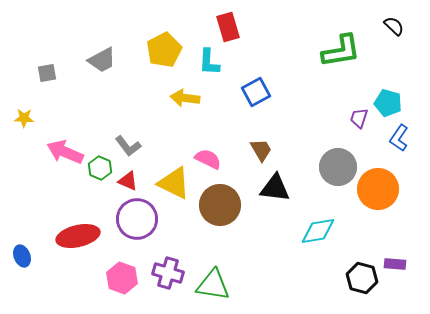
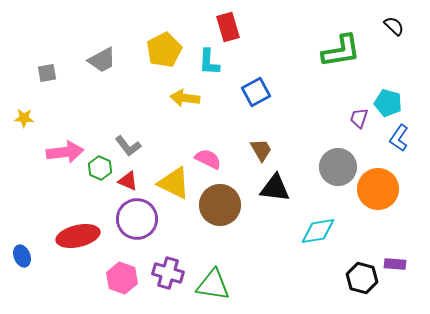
pink arrow: rotated 150 degrees clockwise
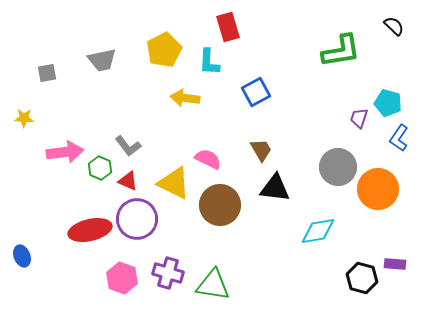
gray trapezoid: rotated 16 degrees clockwise
red ellipse: moved 12 px right, 6 px up
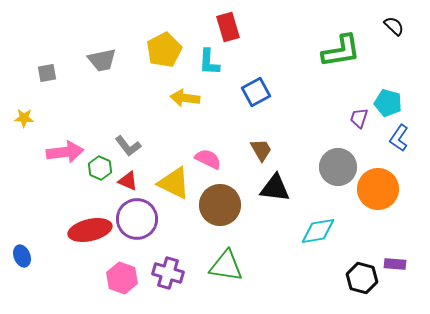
green triangle: moved 13 px right, 19 px up
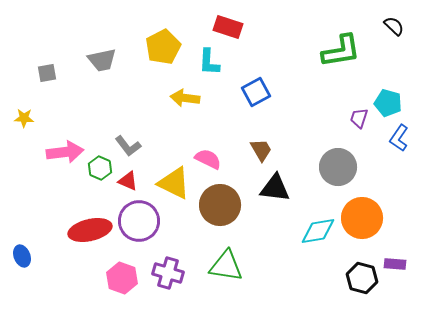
red rectangle: rotated 56 degrees counterclockwise
yellow pentagon: moved 1 px left, 3 px up
orange circle: moved 16 px left, 29 px down
purple circle: moved 2 px right, 2 px down
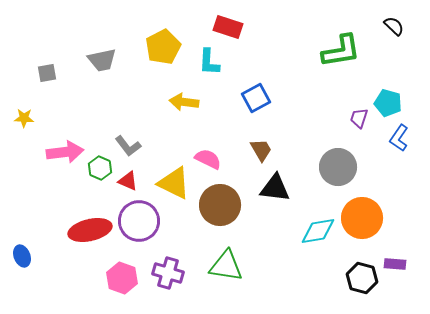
blue square: moved 6 px down
yellow arrow: moved 1 px left, 4 px down
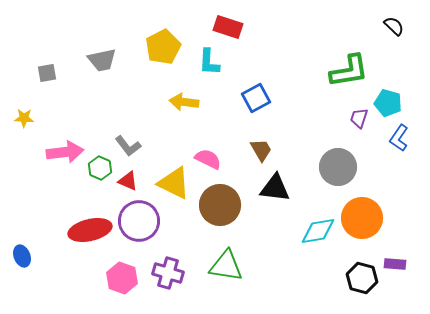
green L-shape: moved 8 px right, 20 px down
